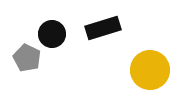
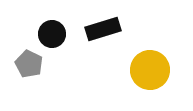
black rectangle: moved 1 px down
gray pentagon: moved 2 px right, 6 px down
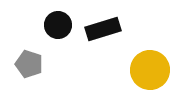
black circle: moved 6 px right, 9 px up
gray pentagon: rotated 8 degrees counterclockwise
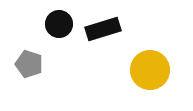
black circle: moved 1 px right, 1 px up
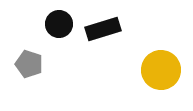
yellow circle: moved 11 px right
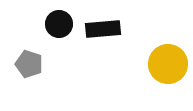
black rectangle: rotated 12 degrees clockwise
yellow circle: moved 7 px right, 6 px up
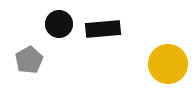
gray pentagon: moved 4 px up; rotated 24 degrees clockwise
